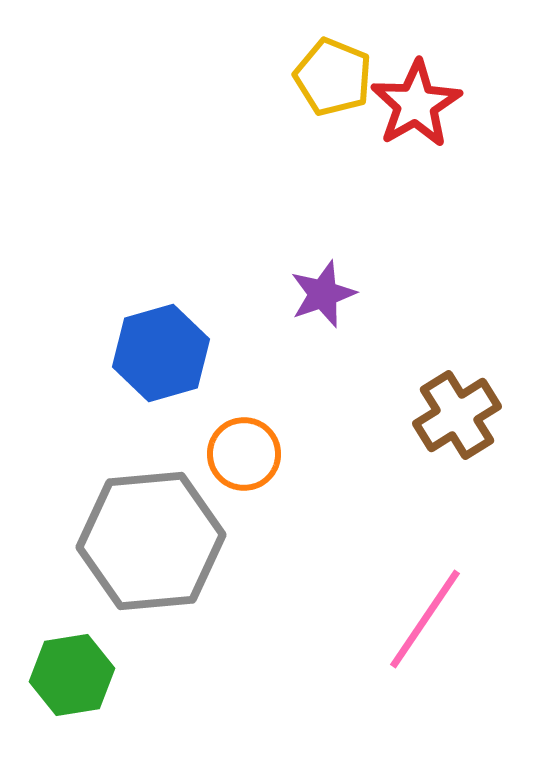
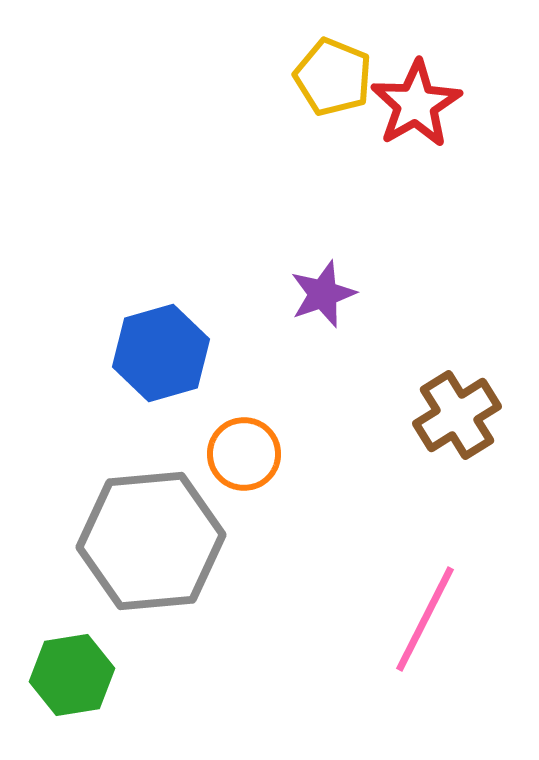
pink line: rotated 7 degrees counterclockwise
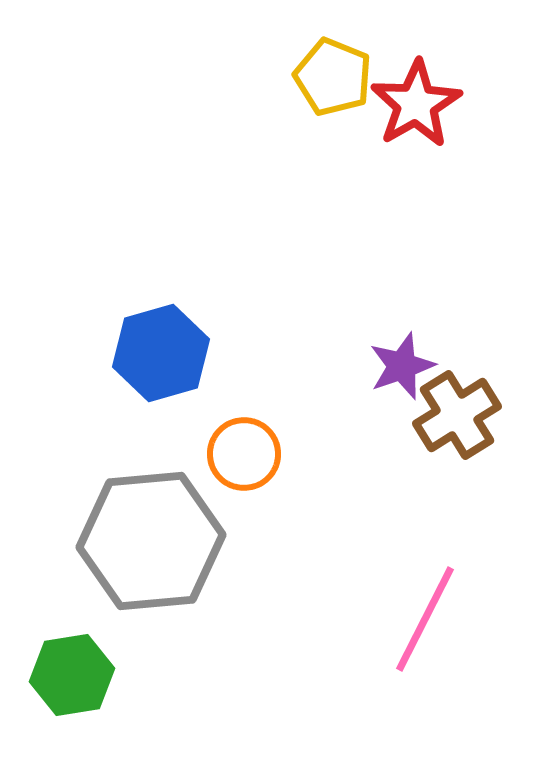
purple star: moved 79 px right, 72 px down
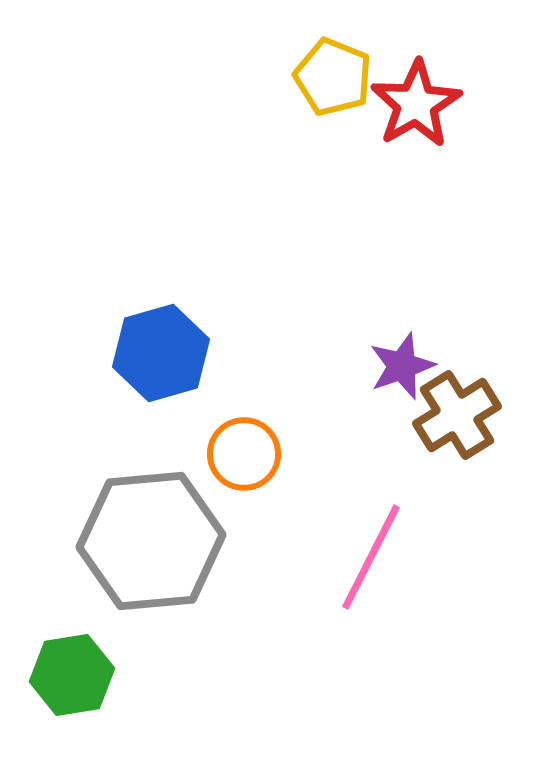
pink line: moved 54 px left, 62 px up
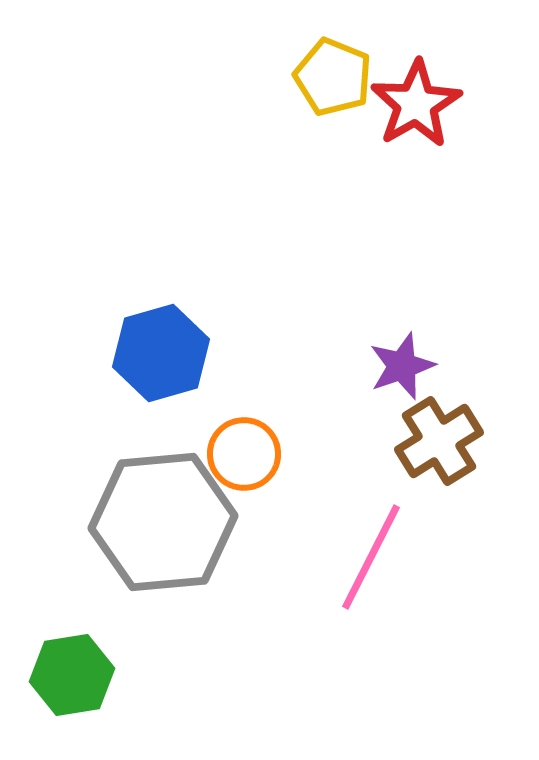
brown cross: moved 18 px left, 26 px down
gray hexagon: moved 12 px right, 19 px up
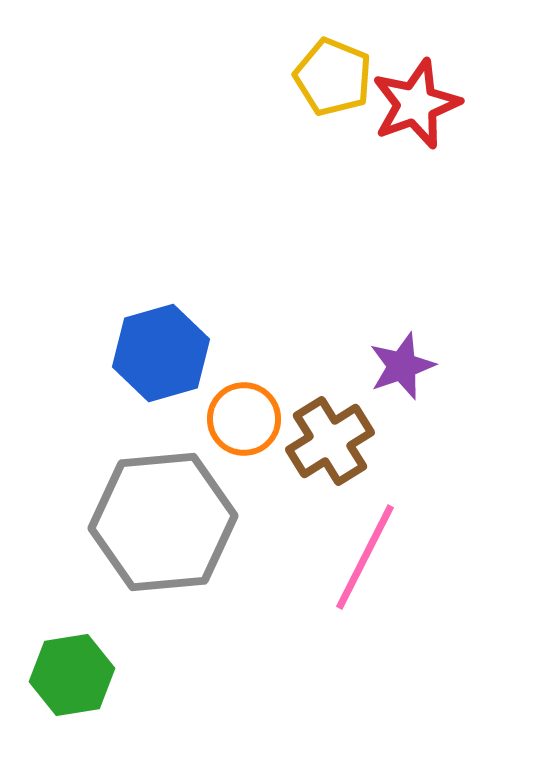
red star: rotated 10 degrees clockwise
brown cross: moved 109 px left
orange circle: moved 35 px up
pink line: moved 6 px left
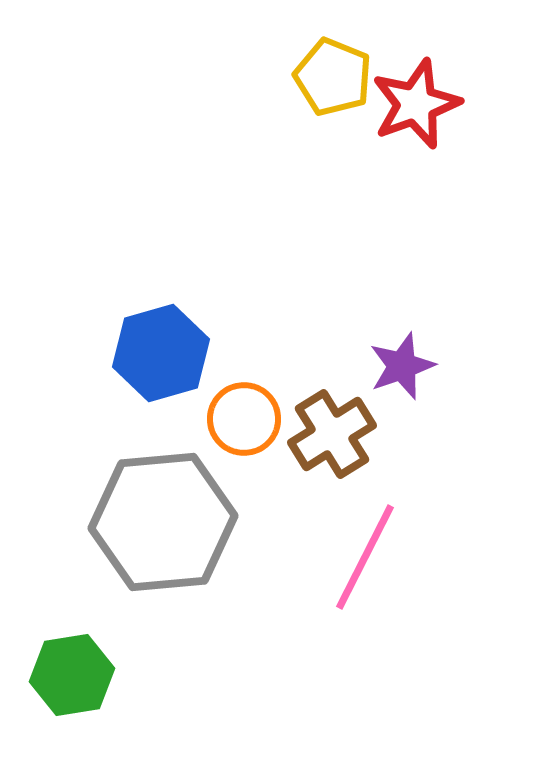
brown cross: moved 2 px right, 7 px up
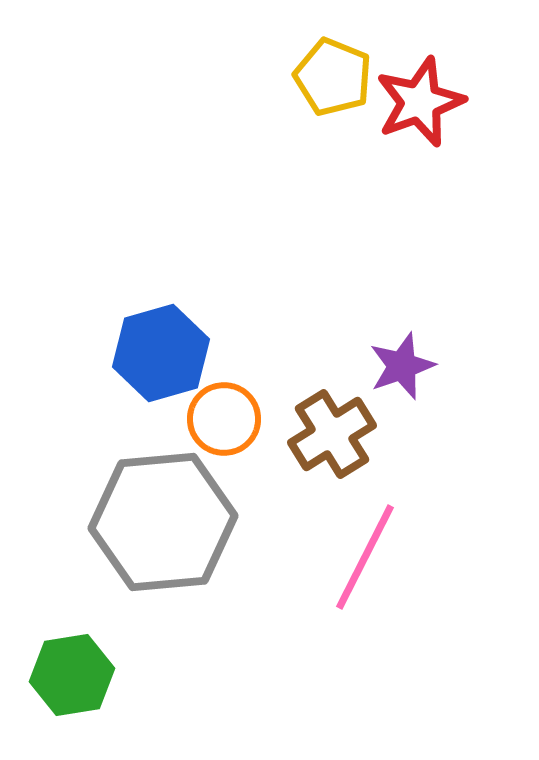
red star: moved 4 px right, 2 px up
orange circle: moved 20 px left
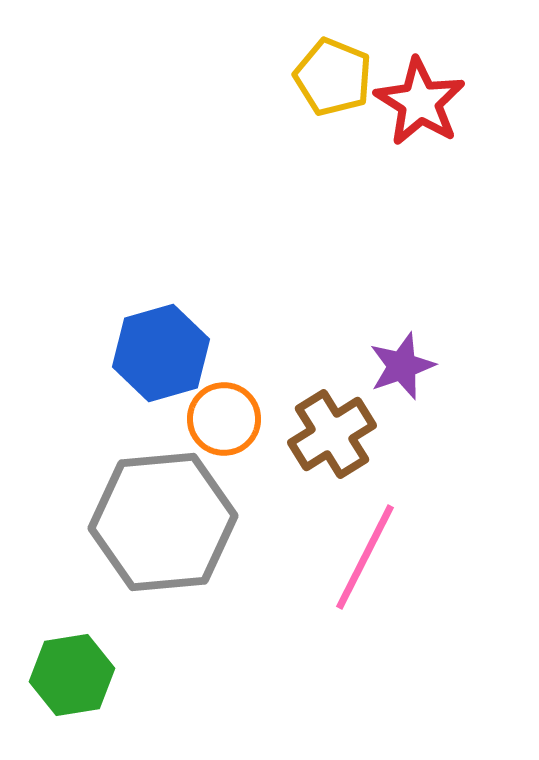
red star: rotated 20 degrees counterclockwise
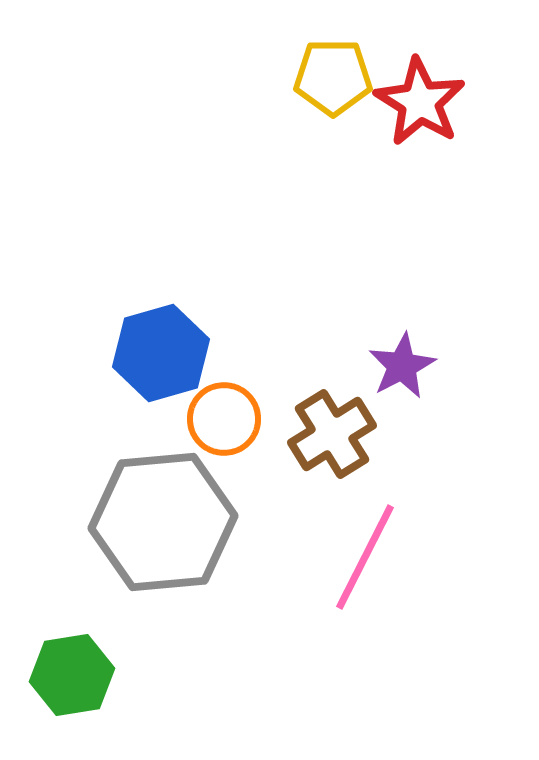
yellow pentagon: rotated 22 degrees counterclockwise
purple star: rotated 8 degrees counterclockwise
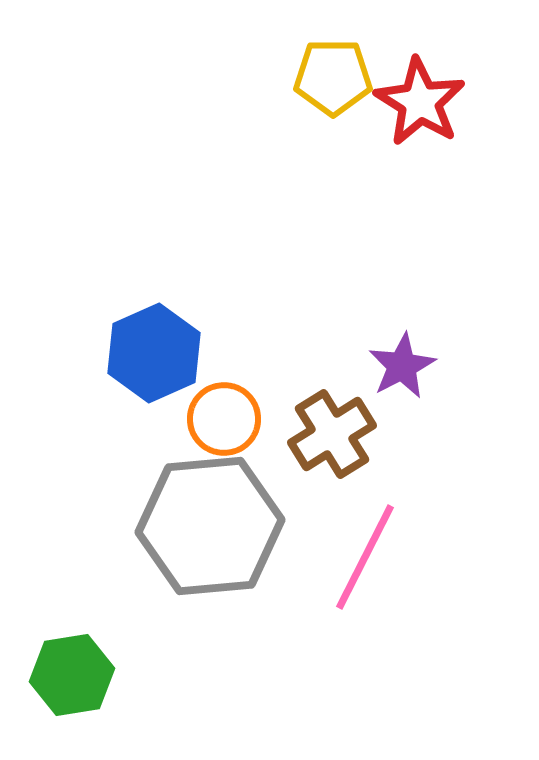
blue hexagon: moved 7 px left; rotated 8 degrees counterclockwise
gray hexagon: moved 47 px right, 4 px down
